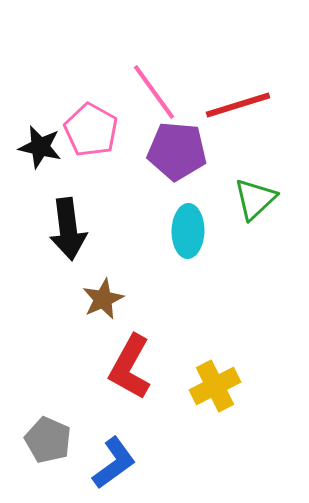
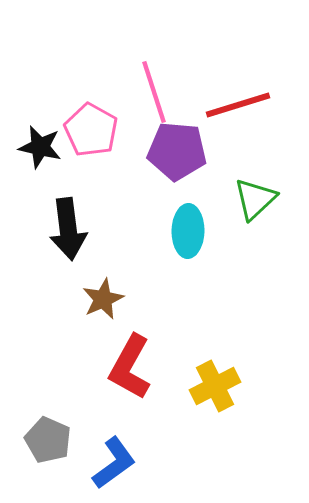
pink line: rotated 18 degrees clockwise
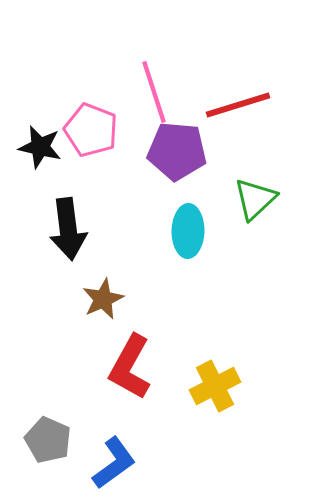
pink pentagon: rotated 8 degrees counterclockwise
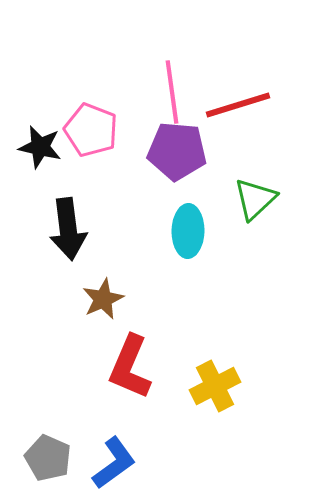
pink line: moved 18 px right; rotated 10 degrees clockwise
red L-shape: rotated 6 degrees counterclockwise
gray pentagon: moved 18 px down
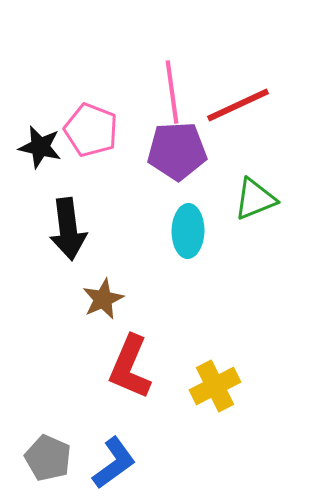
red line: rotated 8 degrees counterclockwise
purple pentagon: rotated 8 degrees counterclockwise
green triangle: rotated 21 degrees clockwise
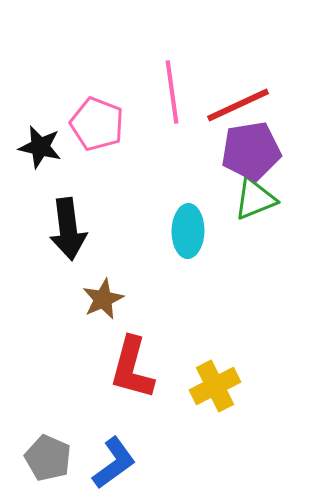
pink pentagon: moved 6 px right, 6 px up
purple pentagon: moved 74 px right; rotated 6 degrees counterclockwise
red L-shape: moved 2 px right, 1 px down; rotated 8 degrees counterclockwise
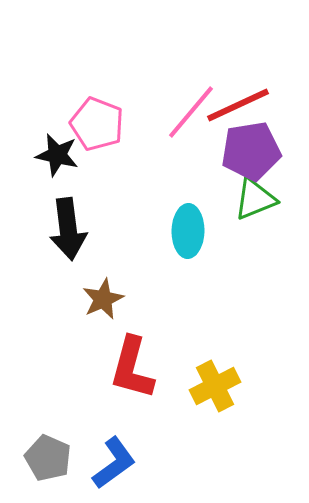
pink line: moved 19 px right, 20 px down; rotated 48 degrees clockwise
black star: moved 17 px right, 8 px down
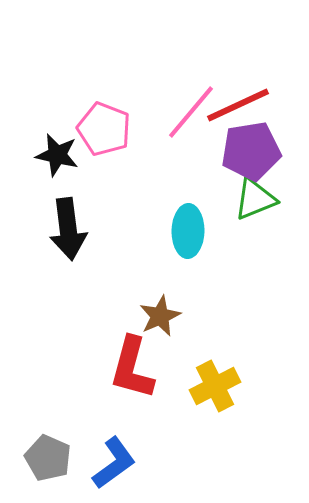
pink pentagon: moved 7 px right, 5 px down
brown star: moved 57 px right, 17 px down
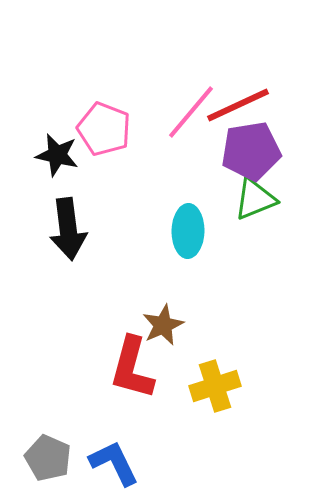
brown star: moved 3 px right, 9 px down
yellow cross: rotated 9 degrees clockwise
blue L-shape: rotated 80 degrees counterclockwise
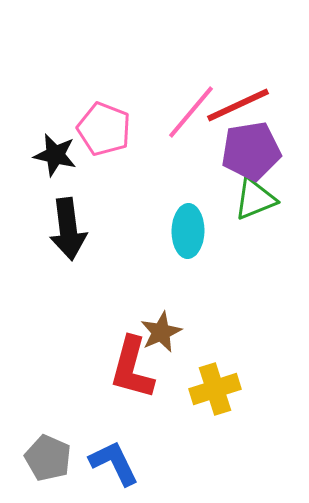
black star: moved 2 px left
brown star: moved 2 px left, 7 px down
yellow cross: moved 3 px down
